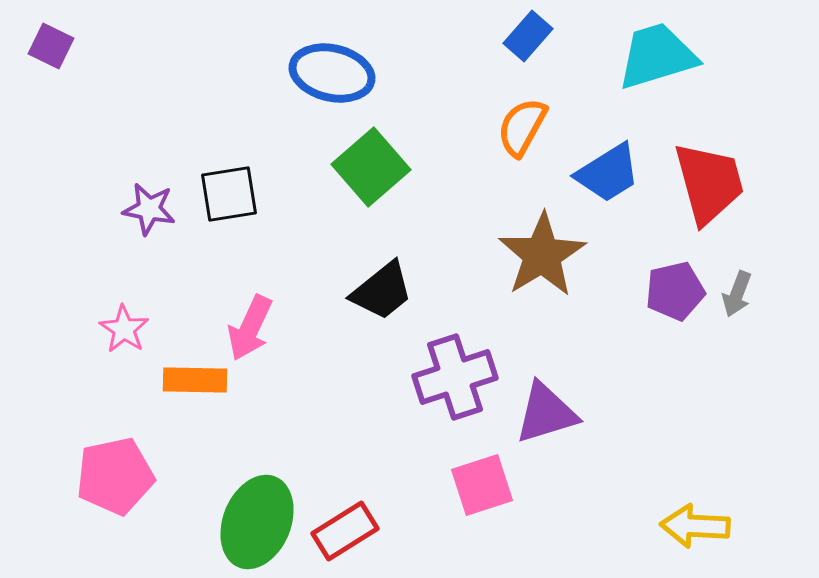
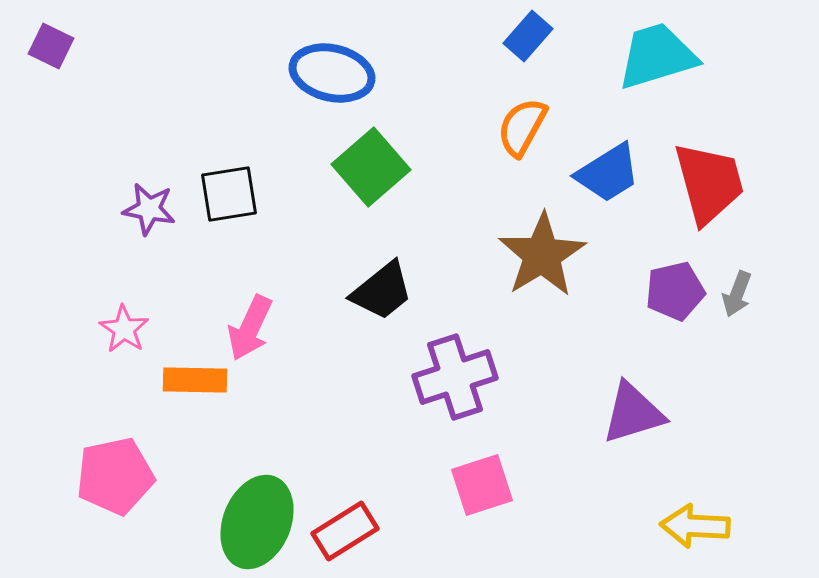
purple triangle: moved 87 px right
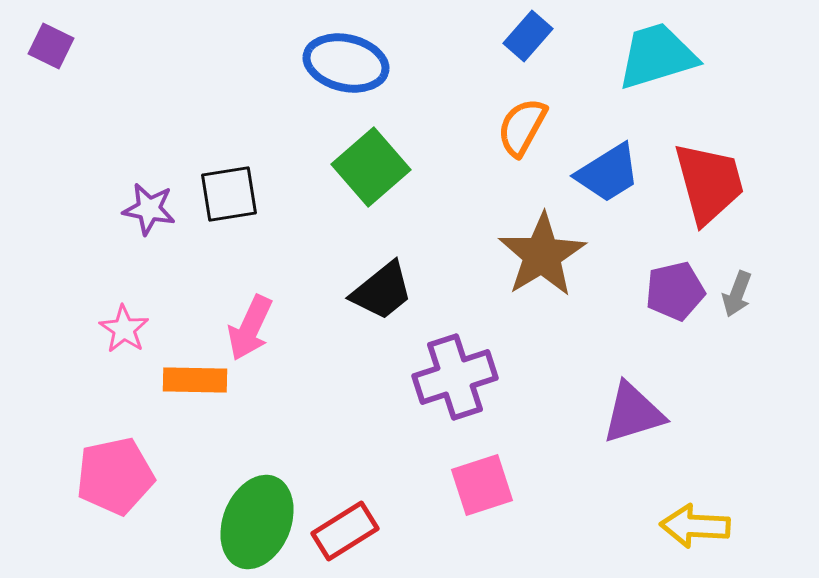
blue ellipse: moved 14 px right, 10 px up
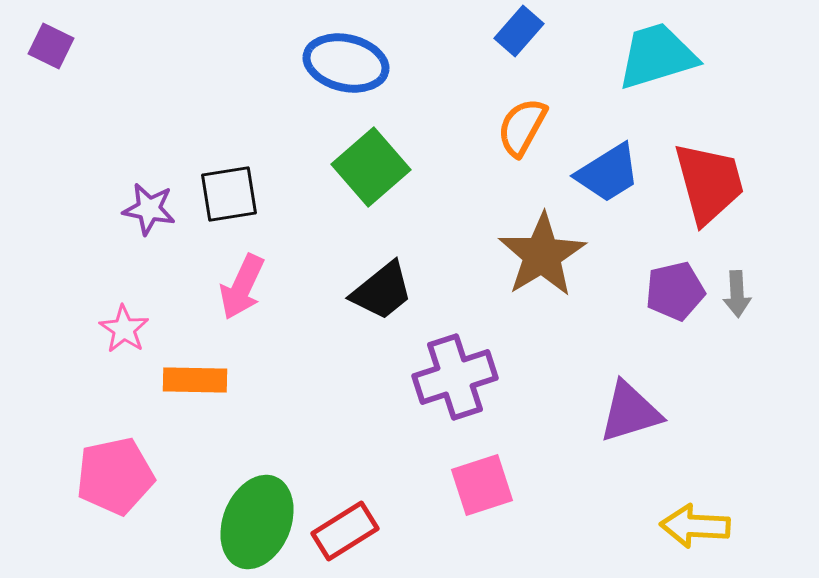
blue rectangle: moved 9 px left, 5 px up
gray arrow: rotated 24 degrees counterclockwise
pink arrow: moved 8 px left, 41 px up
purple triangle: moved 3 px left, 1 px up
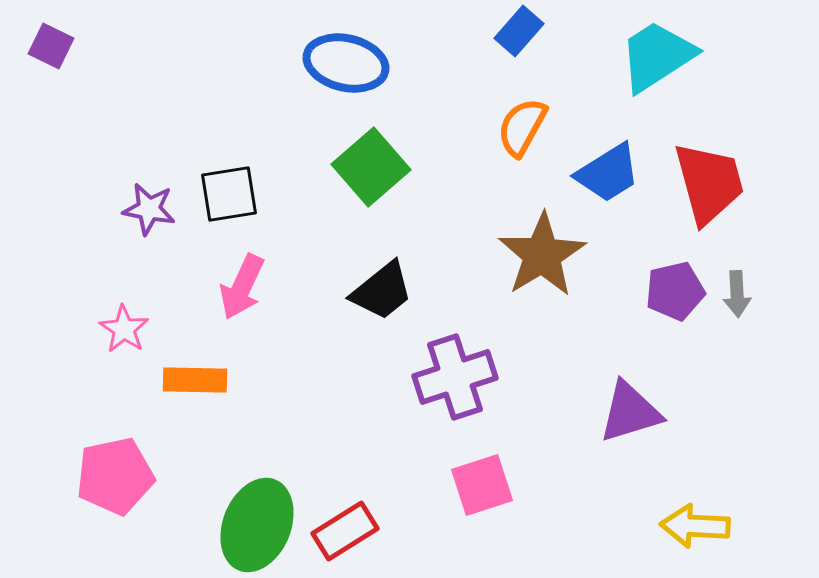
cyan trapezoid: rotated 16 degrees counterclockwise
green ellipse: moved 3 px down
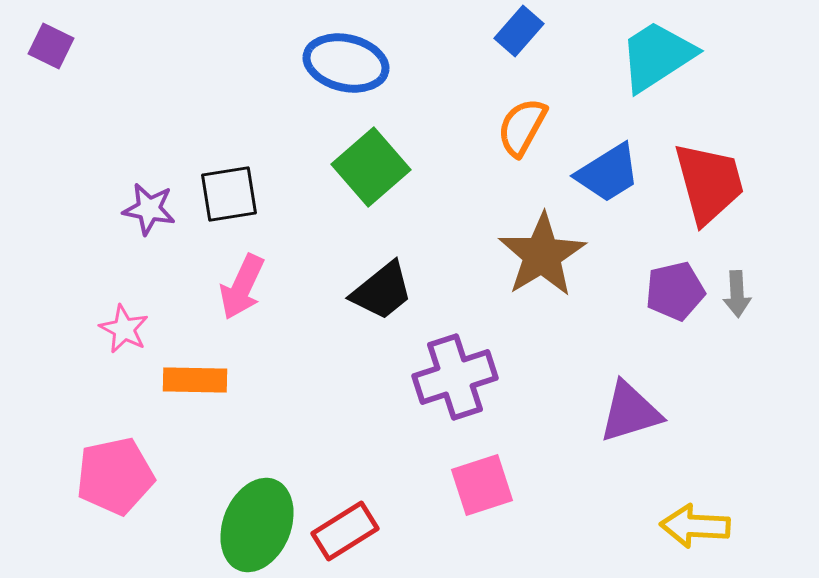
pink star: rotated 6 degrees counterclockwise
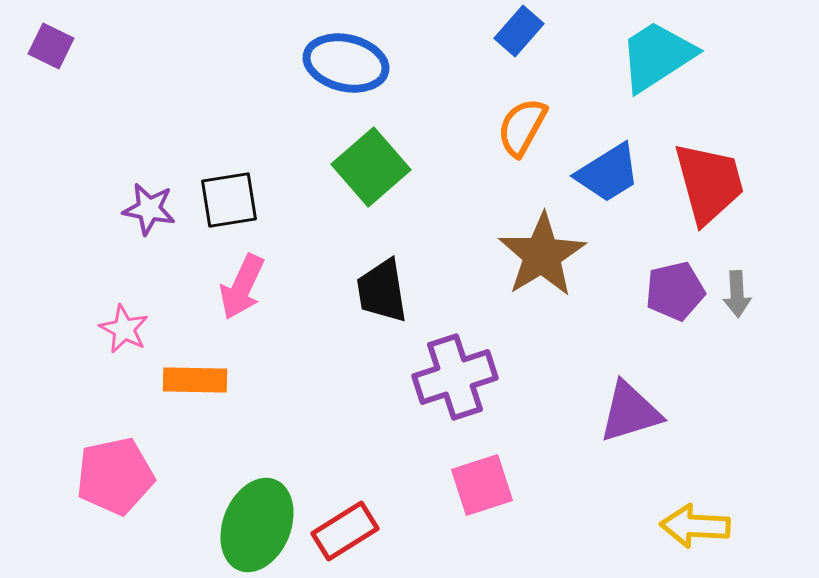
black square: moved 6 px down
black trapezoid: rotated 120 degrees clockwise
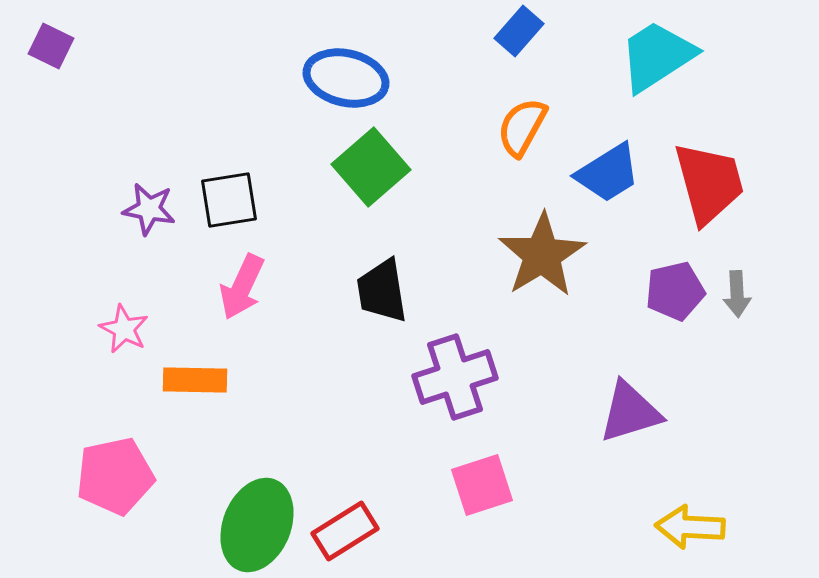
blue ellipse: moved 15 px down
yellow arrow: moved 5 px left, 1 px down
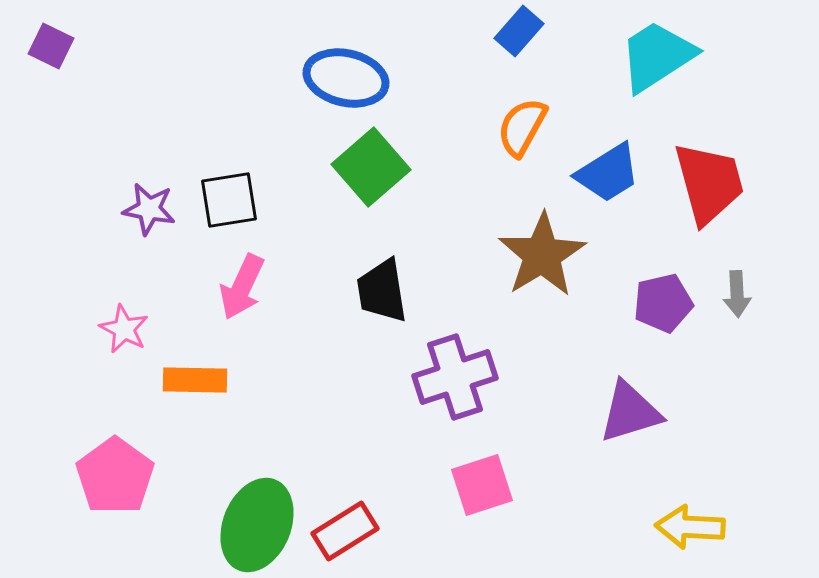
purple pentagon: moved 12 px left, 12 px down
pink pentagon: rotated 24 degrees counterclockwise
